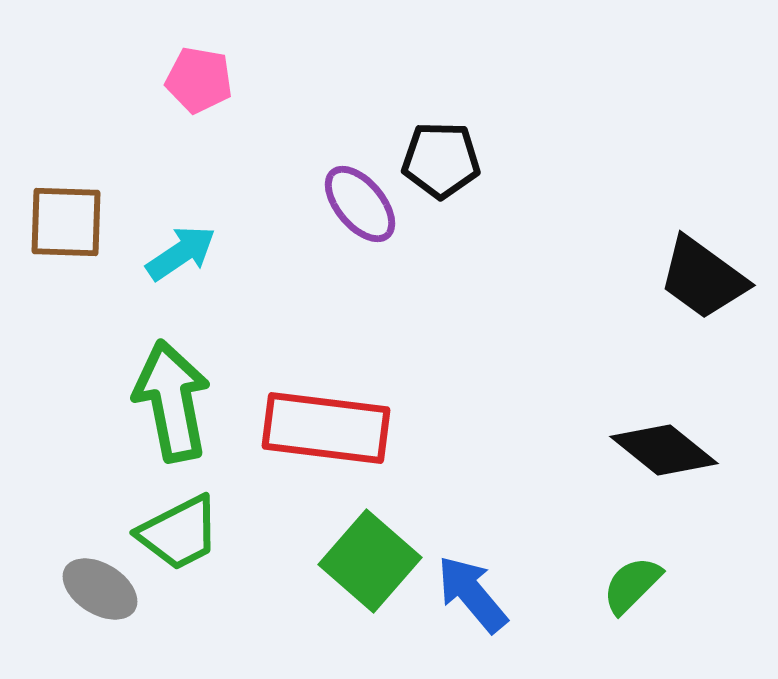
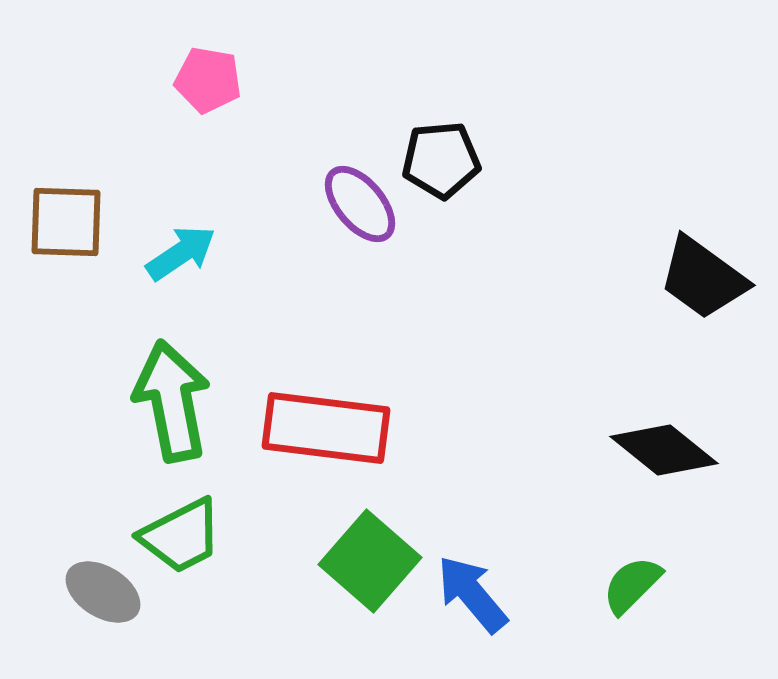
pink pentagon: moved 9 px right
black pentagon: rotated 6 degrees counterclockwise
green trapezoid: moved 2 px right, 3 px down
gray ellipse: moved 3 px right, 3 px down
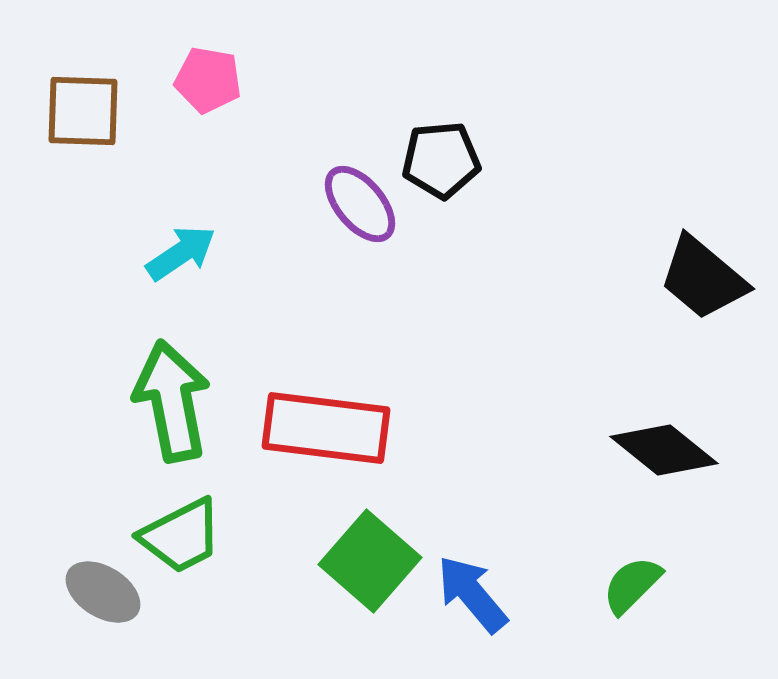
brown square: moved 17 px right, 111 px up
black trapezoid: rotated 4 degrees clockwise
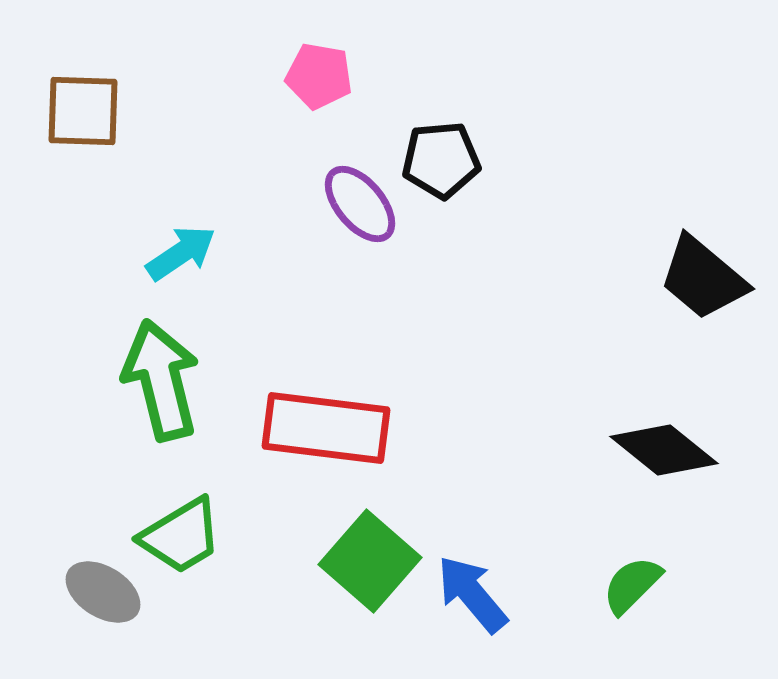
pink pentagon: moved 111 px right, 4 px up
green arrow: moved 11 px left, 21 px up; rotated 3 degrees counterclockwise
green trapezoid: rotated 4 degrees counterclockwise
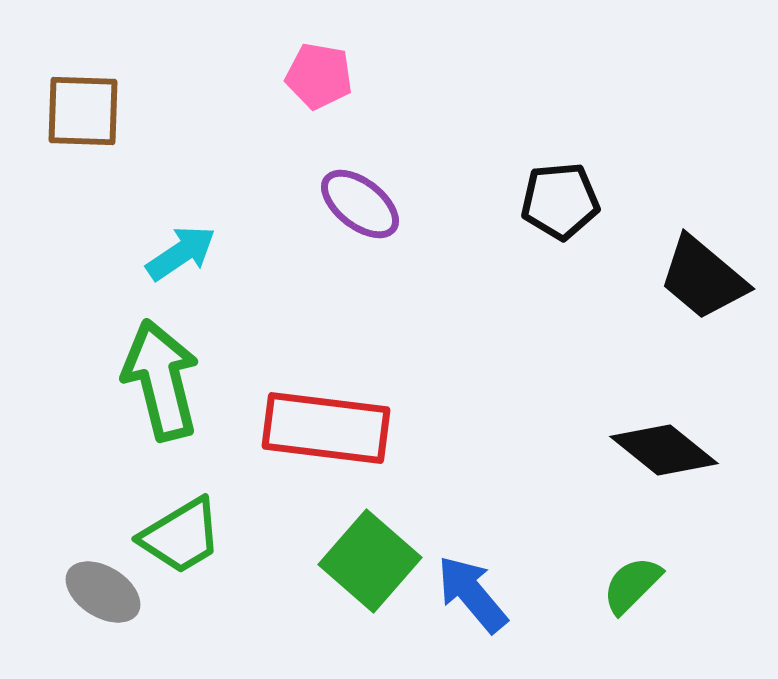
black pentagon: moved 119 px right, 41 px down
purple ellipse: rotated 12 degrees counterclockwise
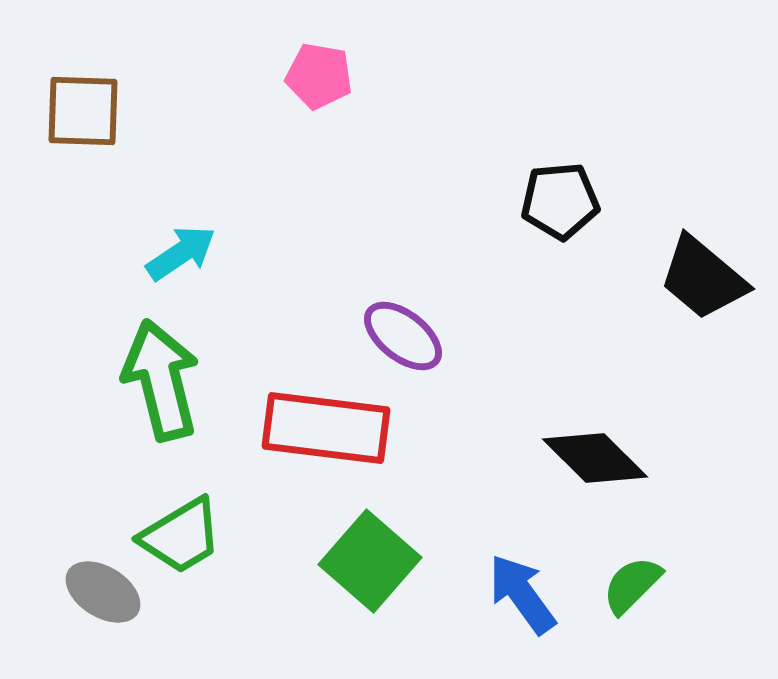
purple ellipse: moved 43 px right, 132 px down
black diamond: moved 69 px left, 8 px down; rotated 6 degrees clockwise
blue arrow: moved 50 px right; rotated 4 degrees clockwise
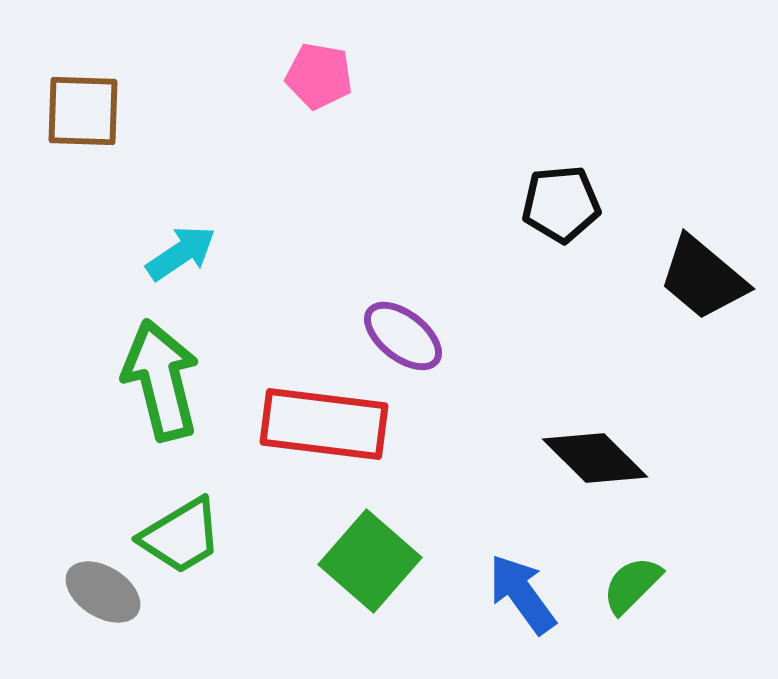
black pentagon: moved 1 px right, 3 px down
red rectangle: moved 2 px left, 4 px up
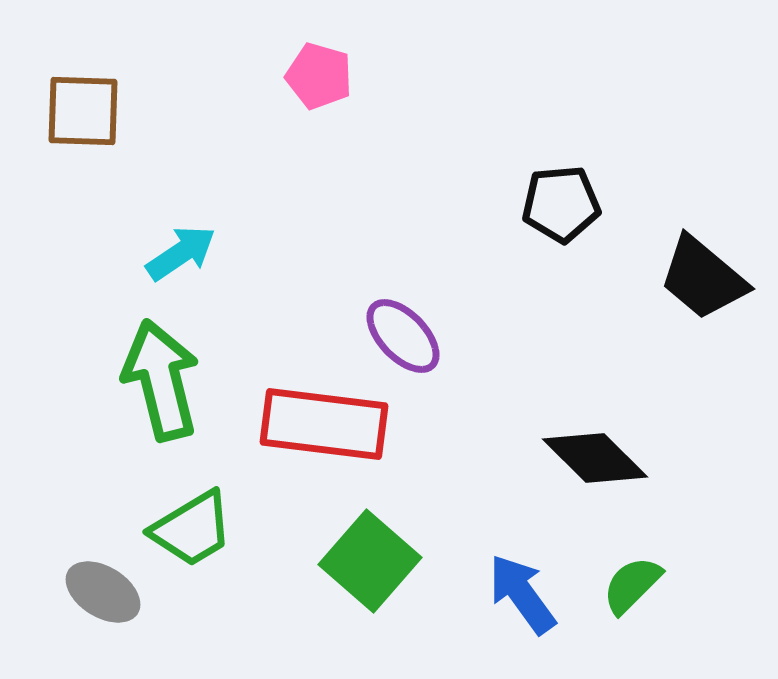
pink pentagon: rotated 6 degrees clockwise
purple ellipse: rotated 8 degrees clockwise
green trapezoid: moved 11 px right, 7 px up
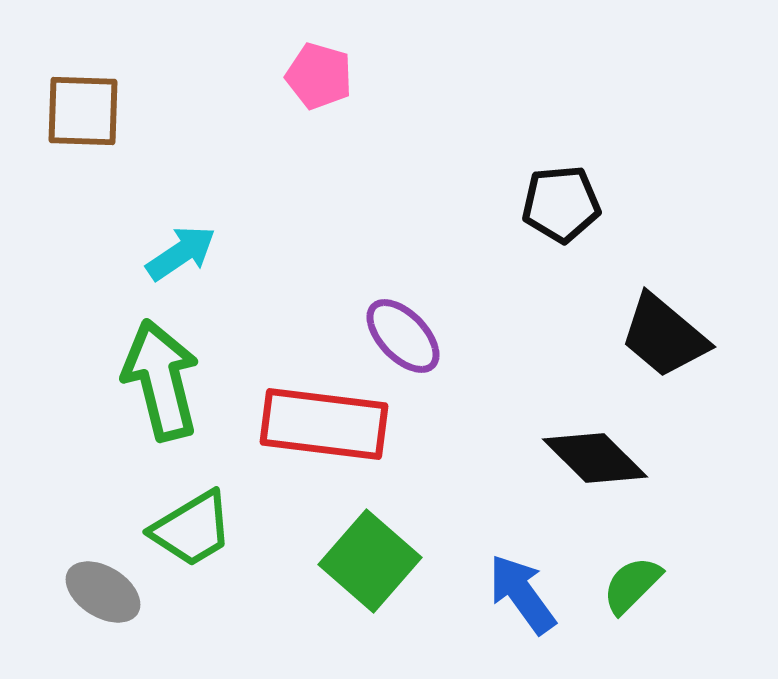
black trapezoid: moved 39 px left, 58 px down
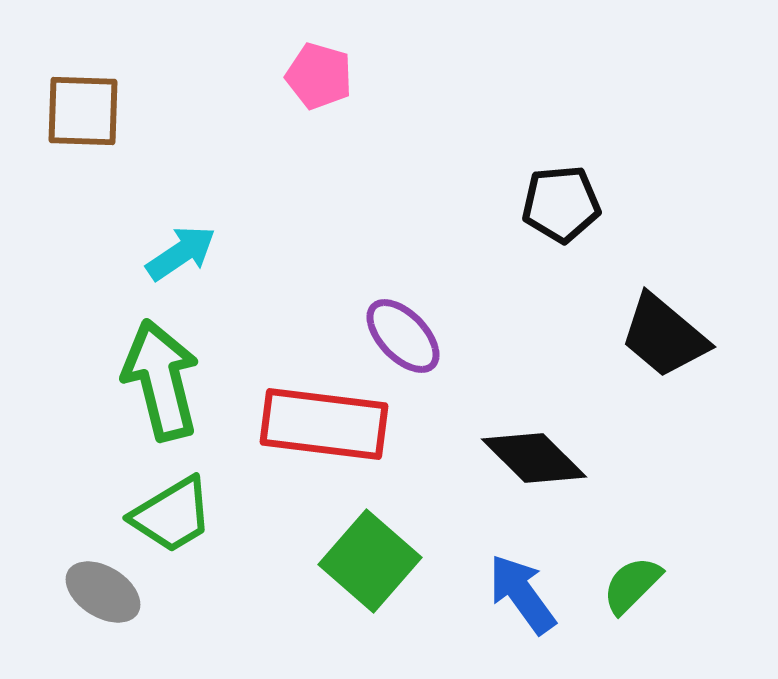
black diamond: moved 61 px left
green trapezoid: moved 20 px left, 14 px up
